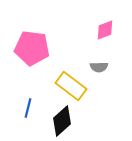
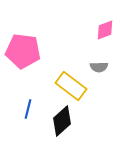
pink pentagon: moved 9 px left, 3 px down
blue line: moved 1 px down
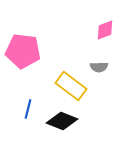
black diamond: rotated 64 degrees clockwise
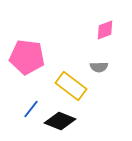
pink pentagon: moved 4 px right, 6 px down
blue line: moved 3 px right; rotated 24 degrees clockwise
black diamond: moved 2 px left
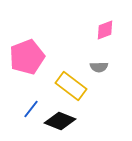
pink pentagon: rotated 28 degrees counterclockwise
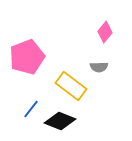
pink diamond: moved 2 px down; rotated 30 degrees counterclockwise
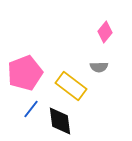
pink pentagon: moved 2 px left, 16 px down
black diamond: rotated 60 degrees clockwise
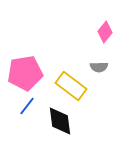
pink pentagon: rotated 12 degrees clockwise
blue line: moved 4 px left, 3 px up
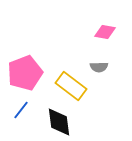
pink diamond: rotated 60 degrees clockwise
pink pentagon: rotated 12 degrees counterclockwise
blue line: moved 6 px left, 4 px down
black diamond: moved 1 px left, 1 px down
